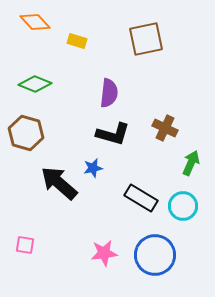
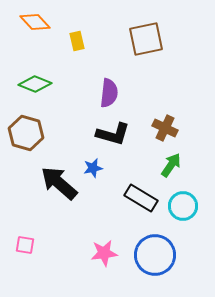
yellow rectangle: rotated 60 degrees clockwise
green arrow: moved 20 px left, 2 px down; rotated 10 degrees clockwise
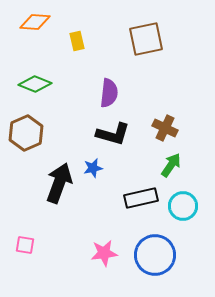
orange diamond: rotated 44 degrees counterclockwise
brown hexagon: rotated 20 degrees clockwise
black arrow: rotated 69 degrees clockwise
black rectangle: rotated 44 degrees counterclockwise
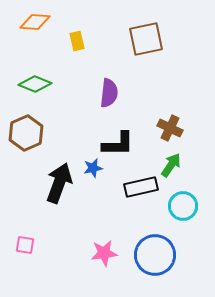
brown cross: moved 5 px right
black L-shape: moved 5 px right, 10 px down; rotated 16 degrees counterclockwise
black rectangle: moved 11 px up
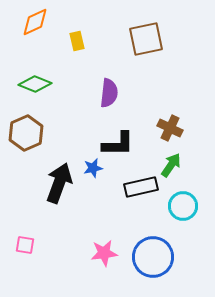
orange diamond: rotated 28 degrees counterclockwise
blue circle: moved 2 px left, 2 px down
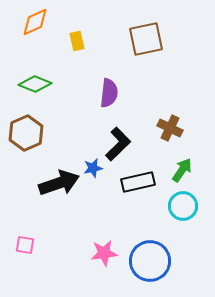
black L-shape: rotated 44 degrees counterclockwise
green arrow: moved 11 px right, 5 px down
black arrow: rotated 51 degrees clockwise
black rectangle: moved 3 px left, 5 px up
blue circle: moved 3 px left, 4 px down
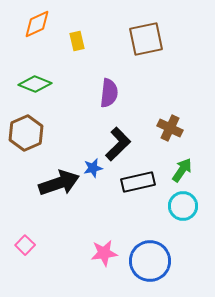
orange diamond: moved 2 px right, 2 px down
pink square: rotated 36 degrees clockwise
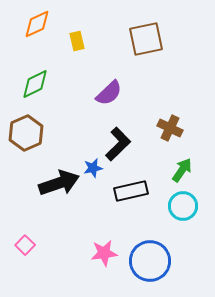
green diamond: rotated 48 degrees counterclockwise
purple semicircle: rotated 40 degrees clockwise
black rectangle: moved 7 px left, 9 px down
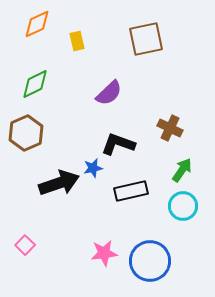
black L-shape: rotated 116 degrees counterclockwise
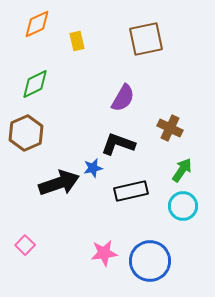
purple semicircle: moved 14 px right, 5 px down; rotated 16 degrees counterclockwise
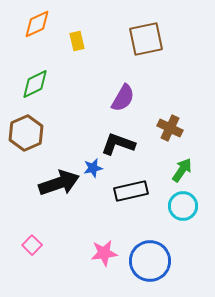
pink square: moved 7 px right
